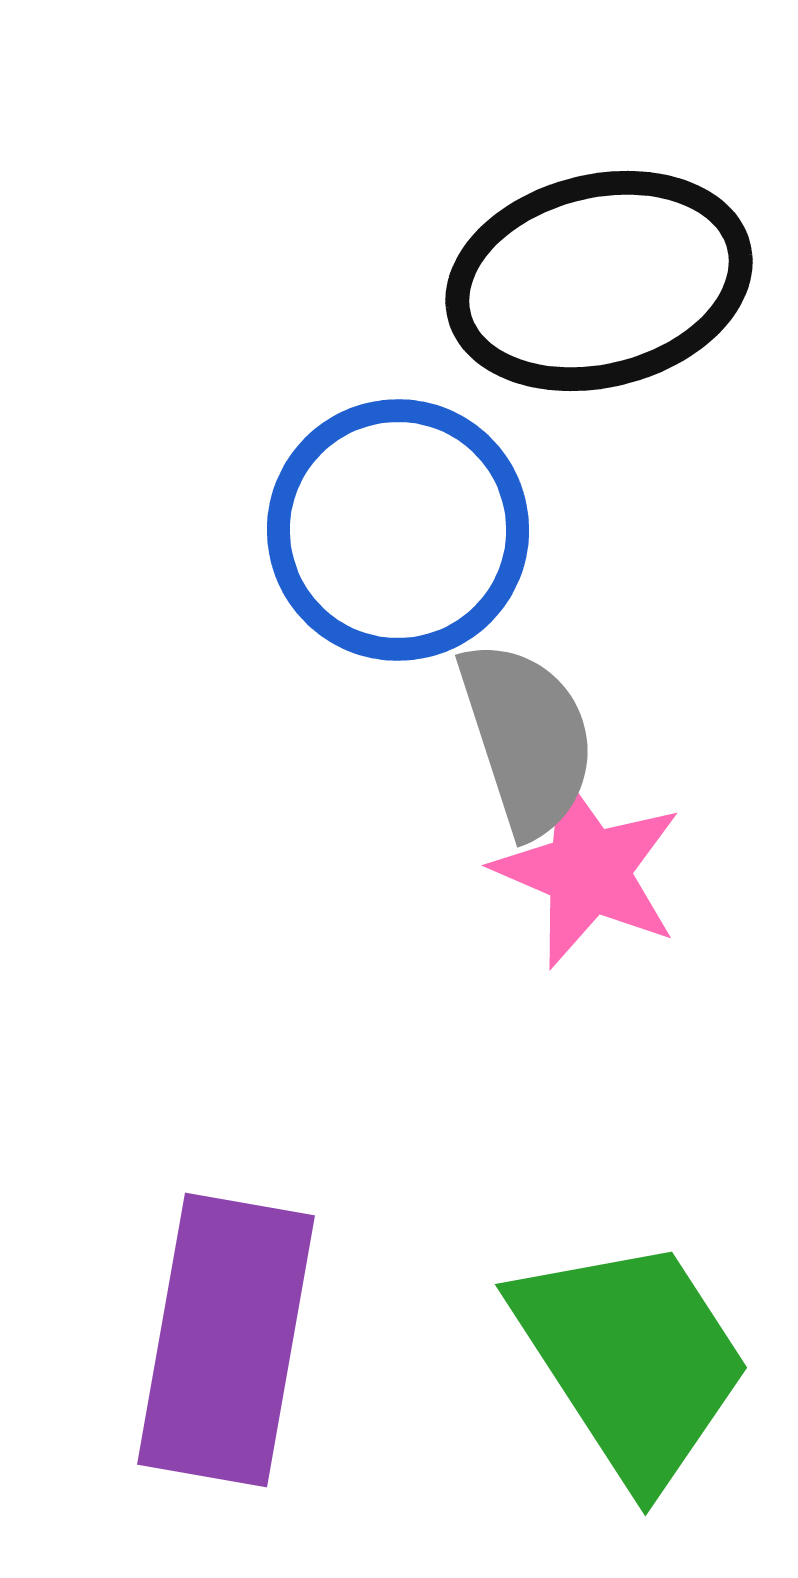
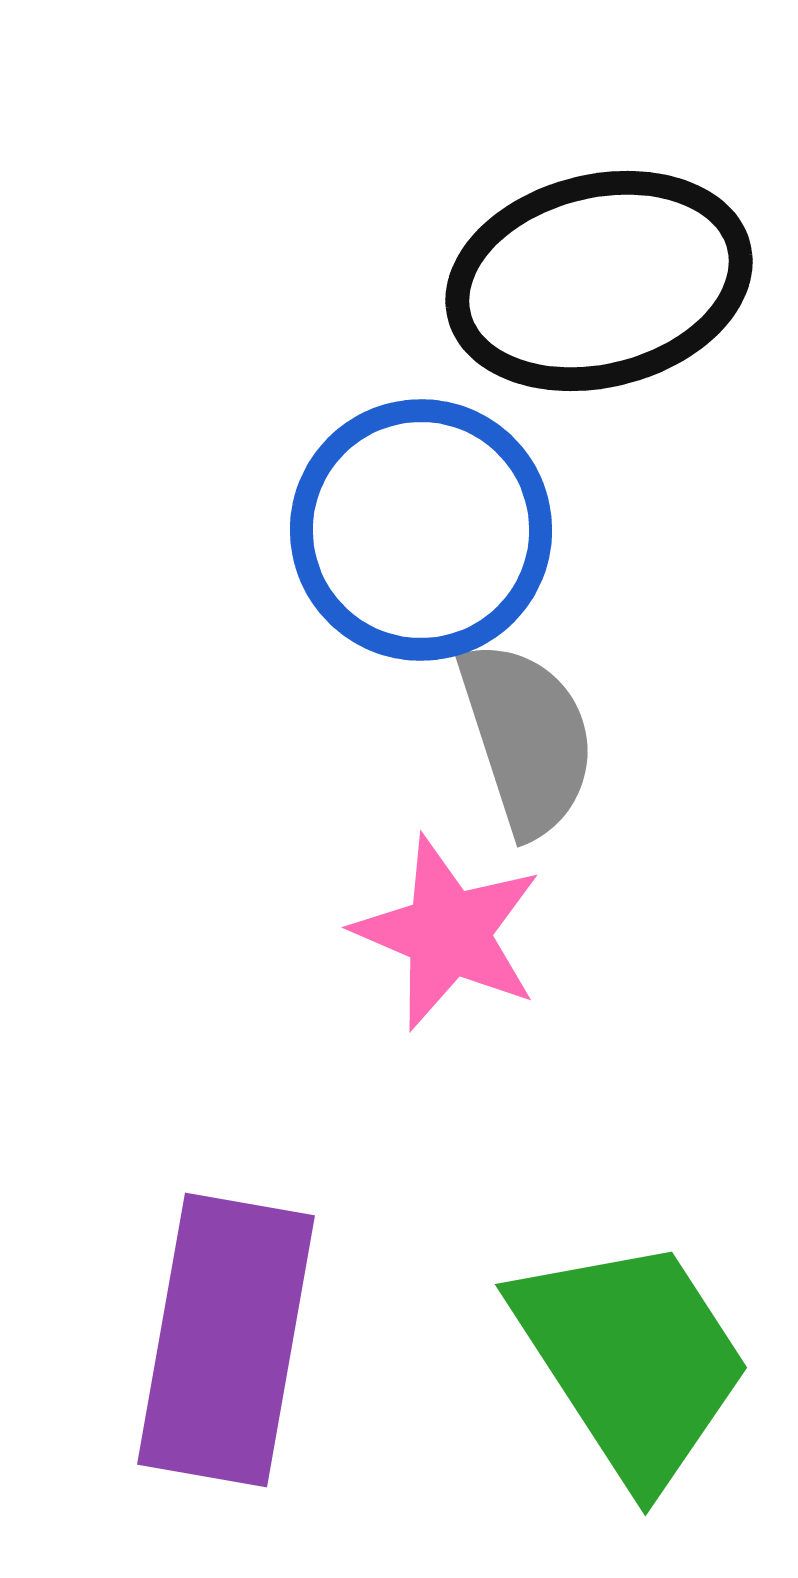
blue circle: moved 23 px right
pink star: moved 140 px left, 62 px down
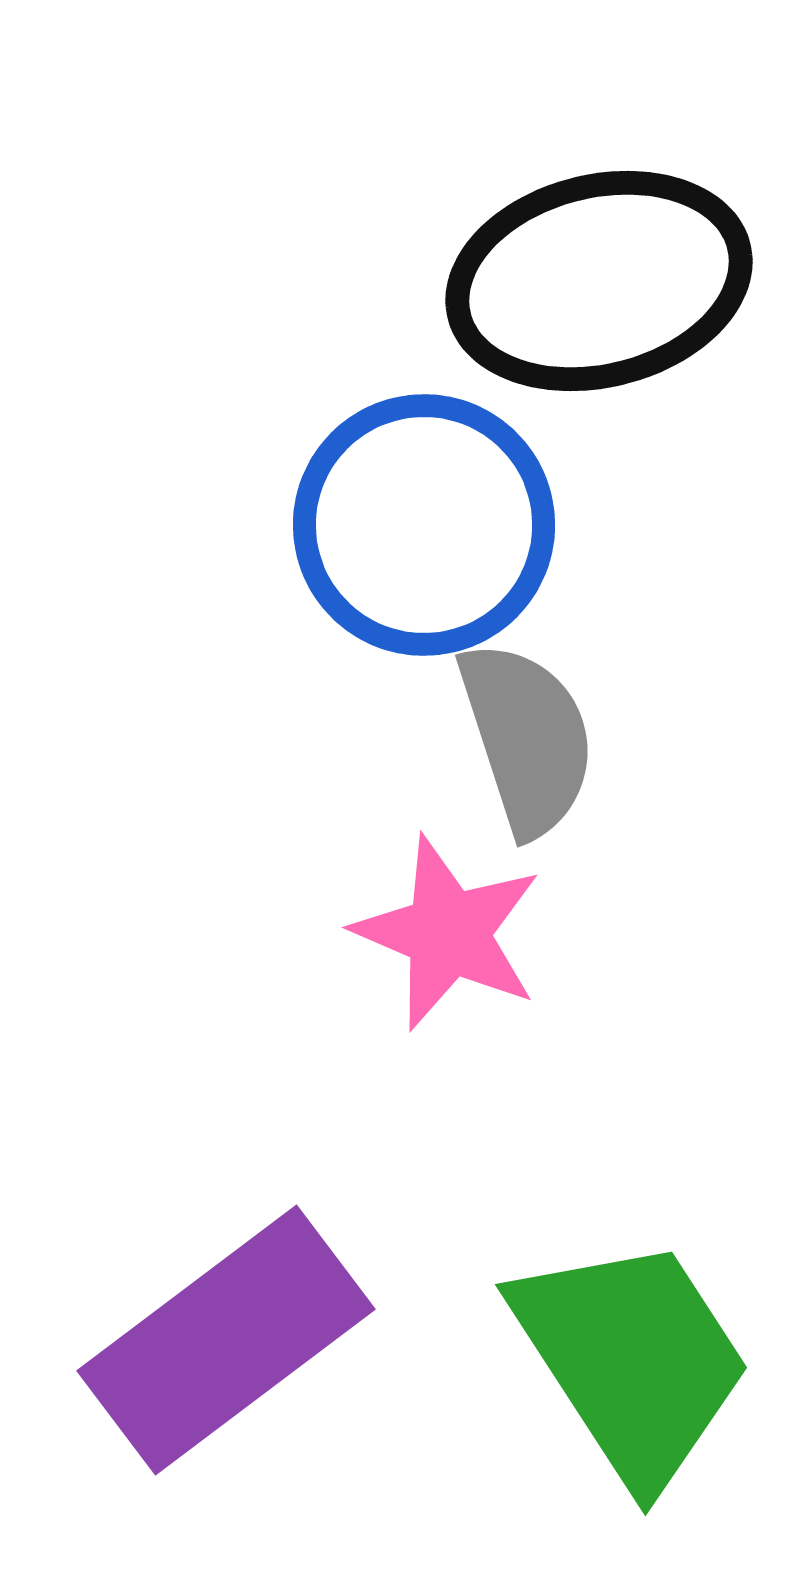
blue circle: moved 3 px right, 5 px up
purple rectangle: rotated 43 degrees clockwise
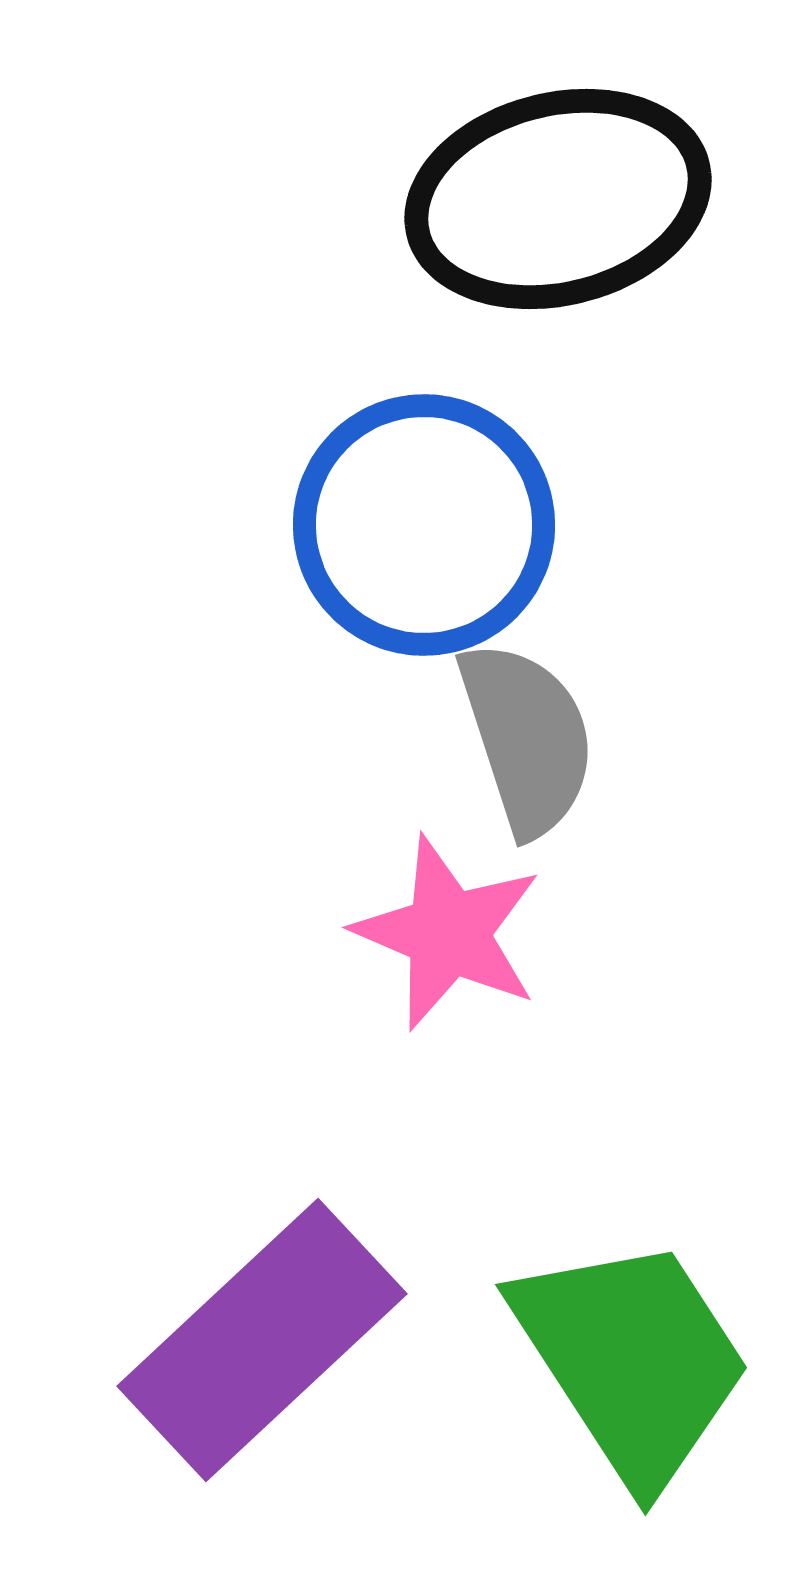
black ellipse: moved 41 px left, 82 px up
purple rectangle: moved 36 px right; rotated 6 degrees counterclockwise
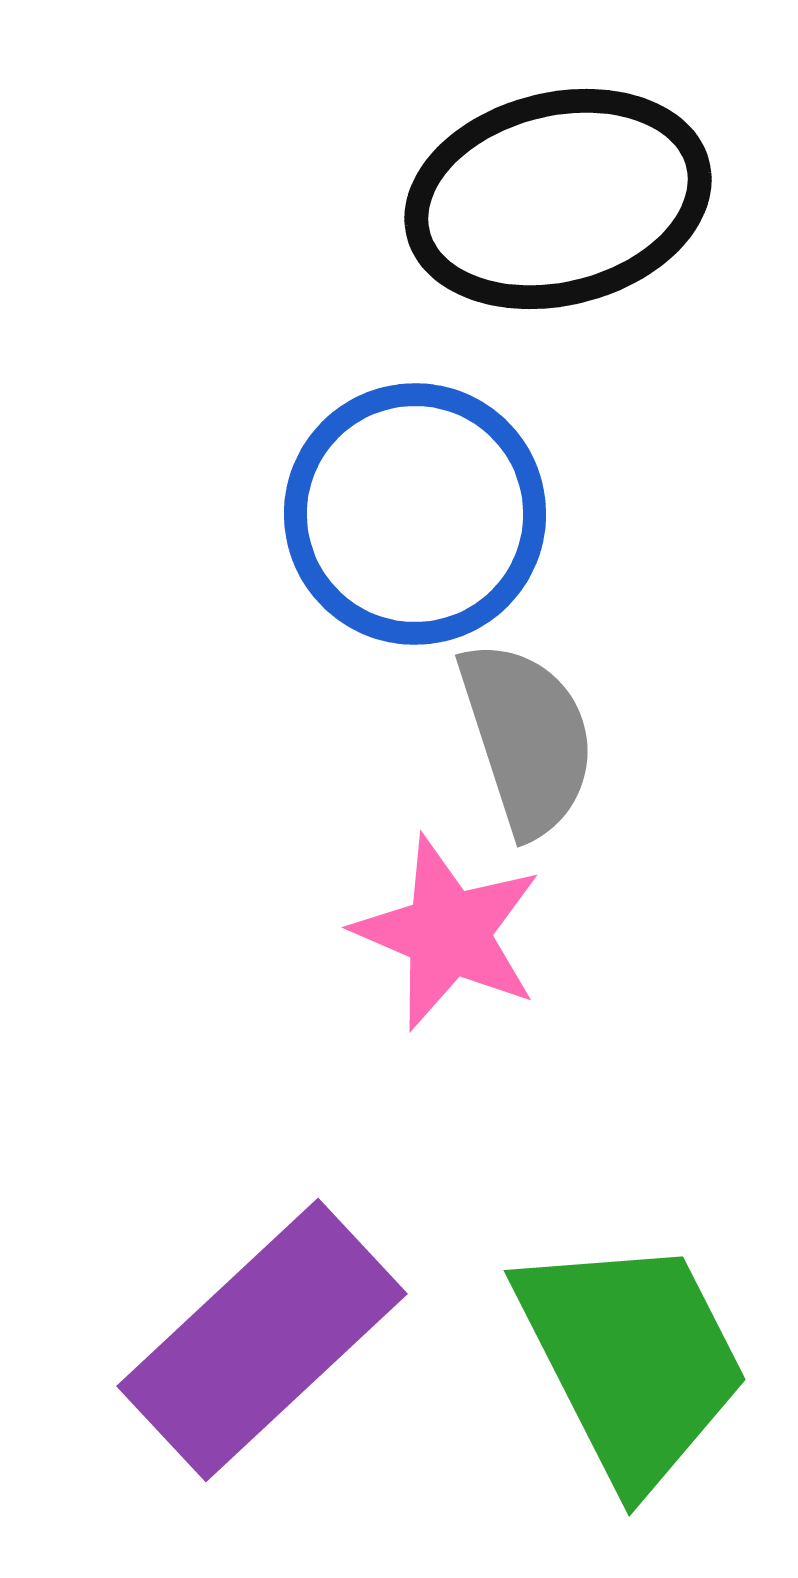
blue circle: moved 9 px left, 11 px up
green trapezoid: rotated 6 degrees clockwise
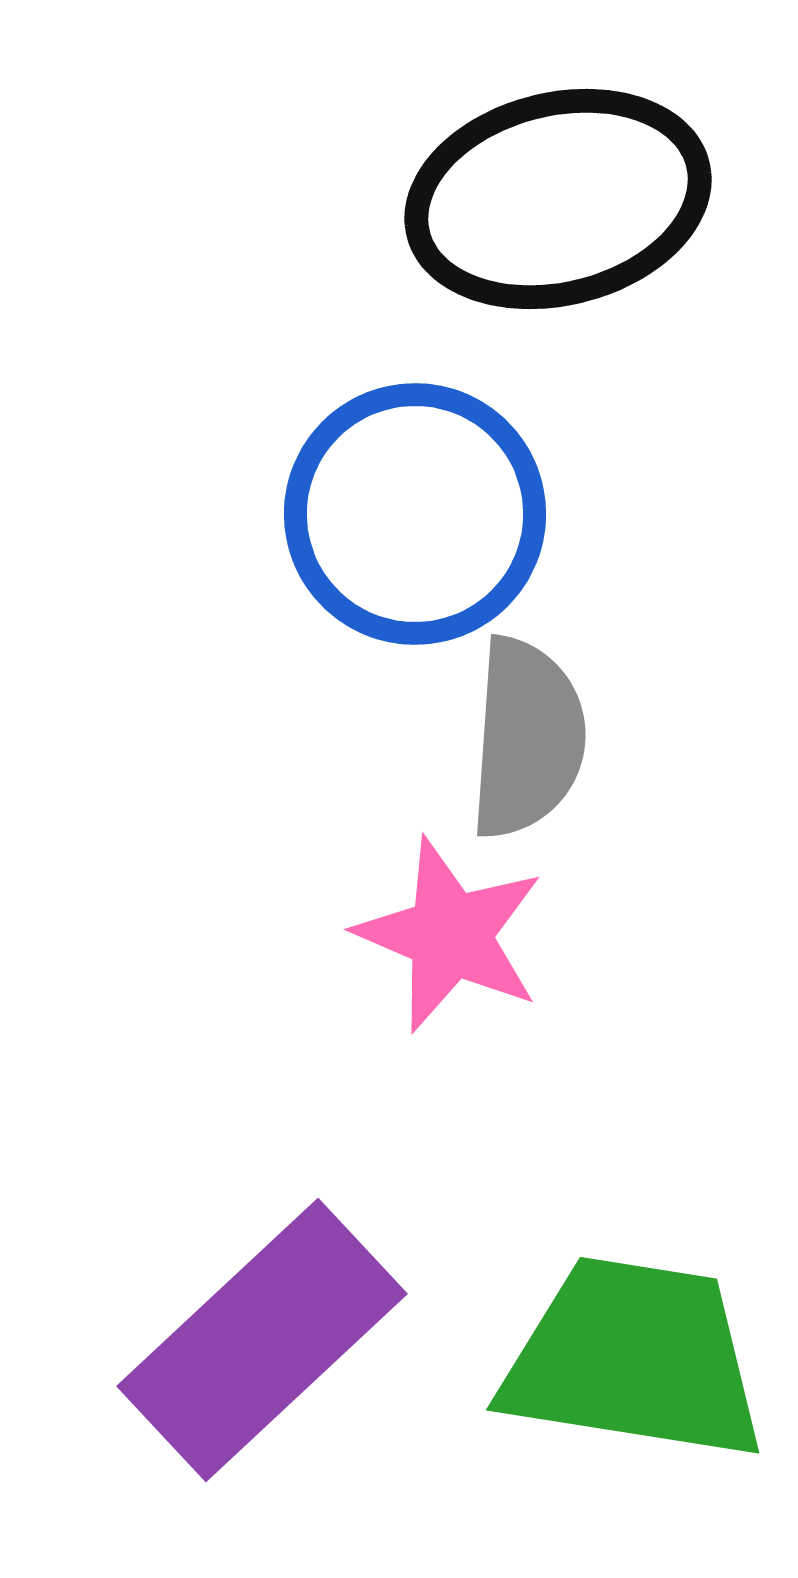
gray semicircle: rotated 22 degrees clockwise
pink star: moved 2 px right, 2 px down
green trapezoid: moved 2 px right, 1 px up; rotated 54 degrees counterclockwise
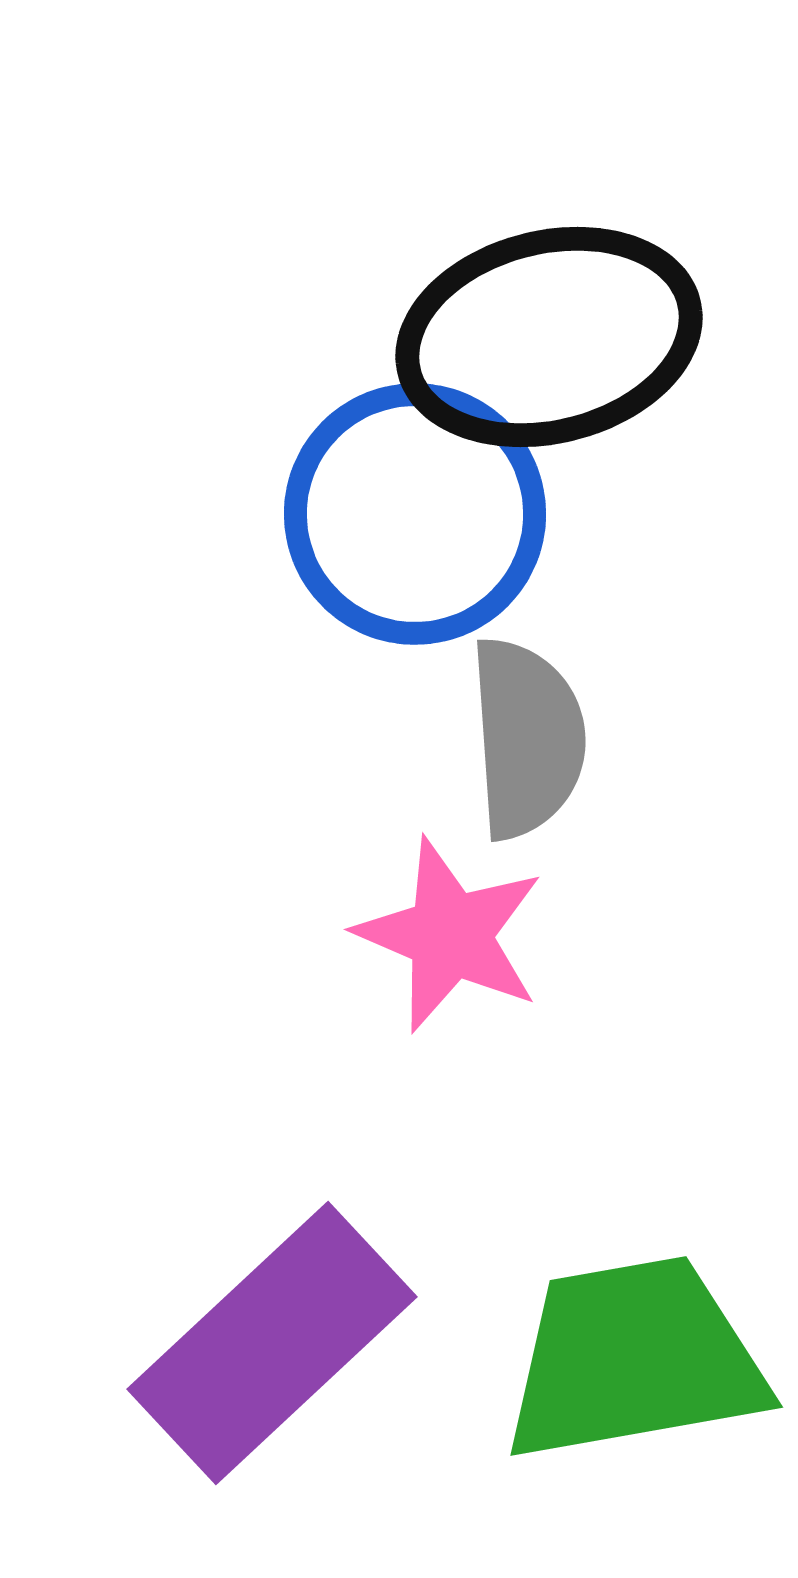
black ellipse: moved 9 px left, 138 px down
gray semicircle: rotated 8 degrees counterclockwise
purple rectangle: moved 10 px right, 3 px down
green trapezoid: rotated 19 degrees counterclockwise
